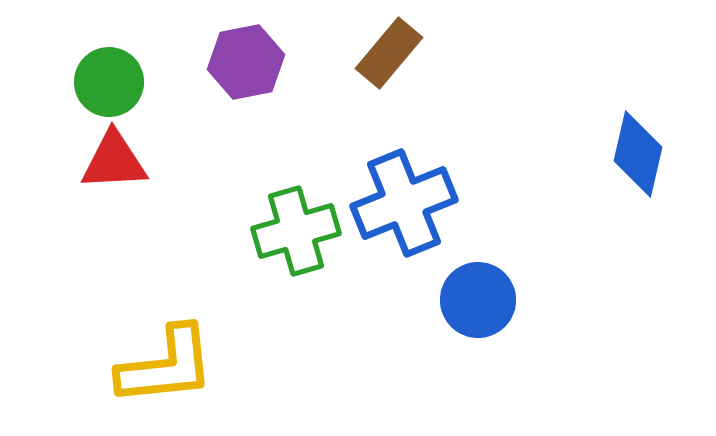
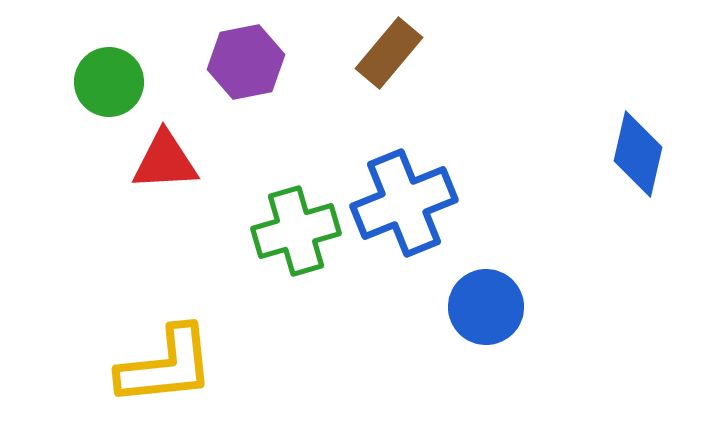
red triangle: moved 51 px right
blue circle: moved 8 px right, 7 px down
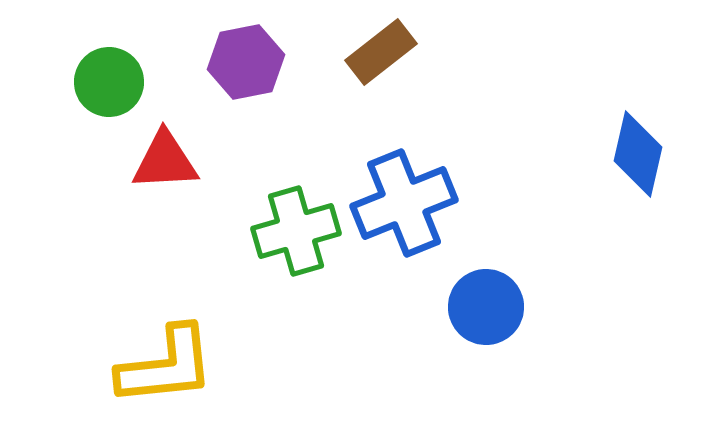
brown rectangle: moved 8 px left, 1 px up; rotated 12 degrees clockwise
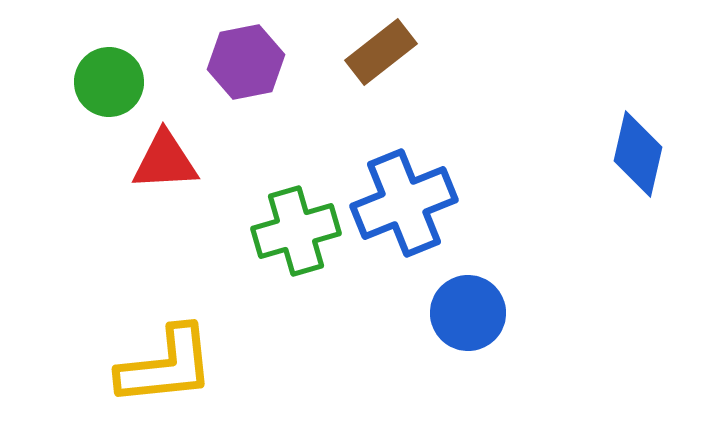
blue circle: moved 18 px left, 6 px down
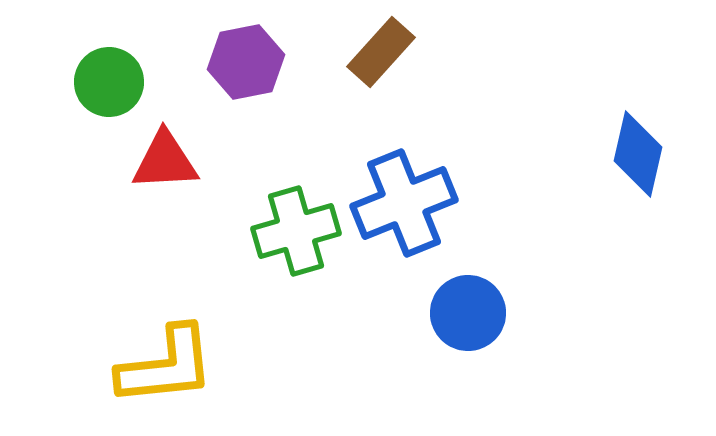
brown rectangle: rotated 10 degrees counterclockwise
